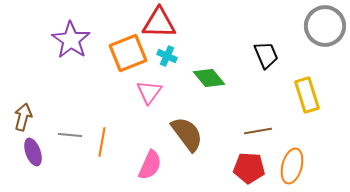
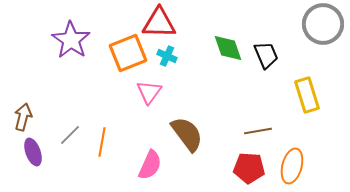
gray circle: moved 2 px left, 2 px up
green diamond: moved 19 px right, 30 px up; rotated 20 degrees clockwise
gray line: rotated 50 degrees counterclockwise
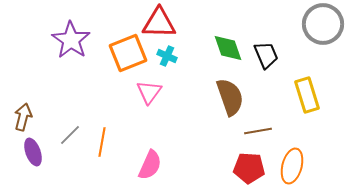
brown semicircle: moved 43 px right, 37 px up; rotated 18 degrees clockwise
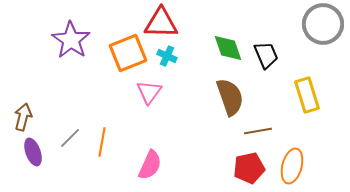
red triangle: moved 2 px right
gray line: moved 3 px down
red pentagon: rotated 16 degrees counterclockwise
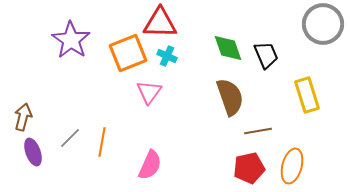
red triangle: moved 1 px left
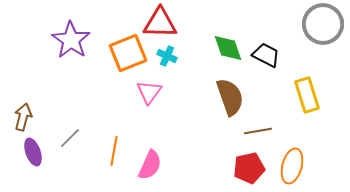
black trapezoid: rotated 40 degrees counterclockwise
orange line: moved 12 px right, 9 px down
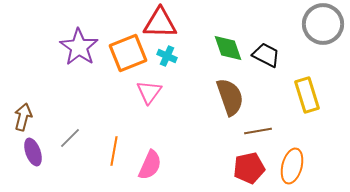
purple star: moved 8 px right, 7 px down
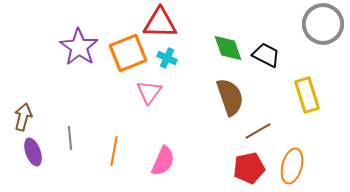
cyan cross: moved 2 px down
brown line: rotated 20 degrees counterclockwise
gray line: rotated 50 degrees counterclockwise
pink semicircle: moved 13 px right, 4 px up
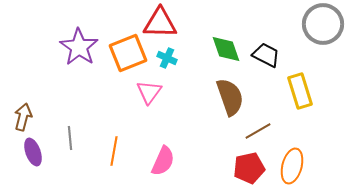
green diamond: moved 2 px left, 1 px down
yellow rectangle: moved 7 px left, 4 px up
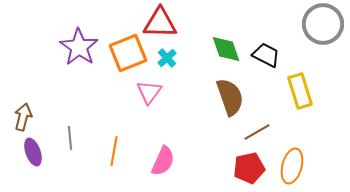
cyan cross: rotated 24 degrees clockwise
brown line: moved 1 px left, 1 px down
